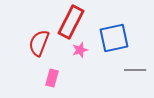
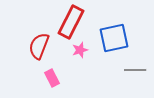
red semicircle: moved 3 px down
pink rectangle: rotated 42 degrees counterclockwise
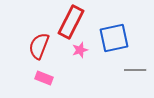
pink rectangle: moved 8 px left; rotated 42 degrees counterclockwise
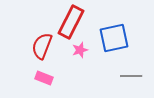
red semicircle: moved 3 px right
gray line: moved 4 px left, 6 px down
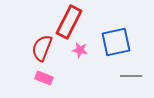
red rectangle: moved 2 px left
blue square: moved 2 px right, 4 px down
red semicircle: moved 2 px down
pink star: rotated 28 degrees clockwise
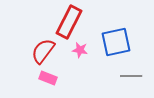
red semicircle: moved 1 px right, 3 px down; rotated 16 degrees clockwise
pink rectangle: moved 4 px right
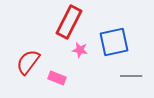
blue square: moved 2 px left
red semicircle: moved 15 px left, 11 px down
pink rectangle: moved 9 px right
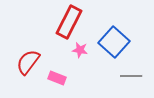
blue square: rotated 36 degrees counterclockwise
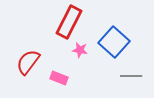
pink rectangle: moved 2 px right
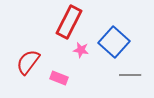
pink star: moved 1 px right
gray line: moved 1 px left, 1 px up
